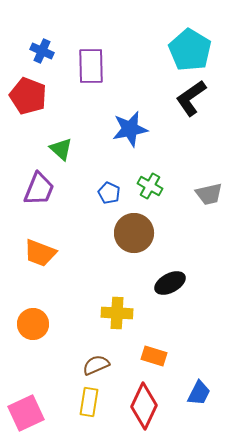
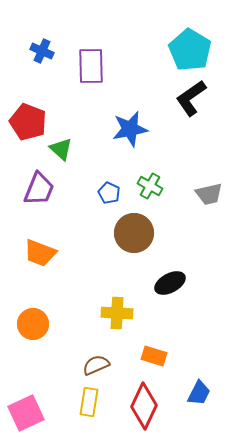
red pentagon: moved 26 px down
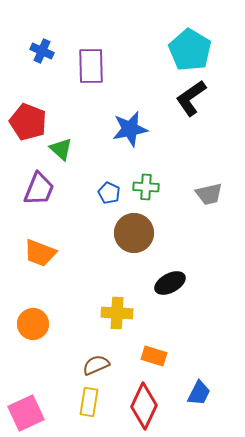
green cross: moved 4 px left, 1 px down; rotated 25 degrees counterclockwise
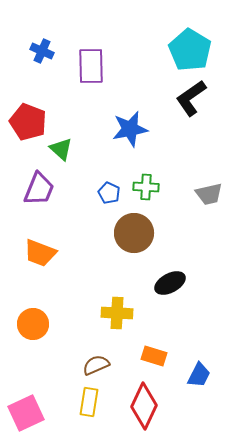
blue trapezoid: moved 18 px up
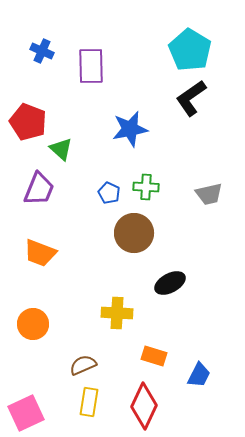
brown semicircle: moved 13 px left
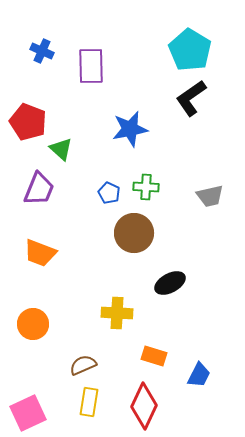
gray trapezoid: moved 1 px right, 2 px down
pink square: moved 2 px right
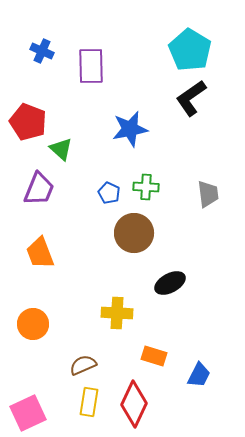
gray trapezoid: moved 2 px left, 2 px up; rotated 84 degrees counterclockwise
orange trapezoid: rotated 48 degrees clockwise
red diamond: moved 10 px left, 2 px up
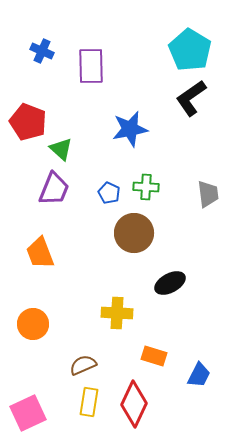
purple trapezoid: moved 15 px right
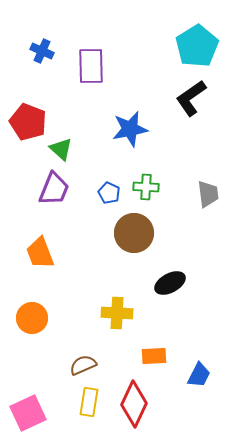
cyan pentagon: moved 7 px right, 4 px up; rotated 9 degrees clockwise
orange circle: moved 1 px left, 6 px up
orange rectangle: rotated 20 degrees counterclockwise
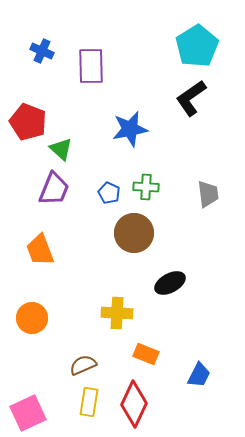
orange trapezoid: moved 3 px up
orange rectangle: moved 8 px left, 2 px up; rotated 25 degrees clockwise
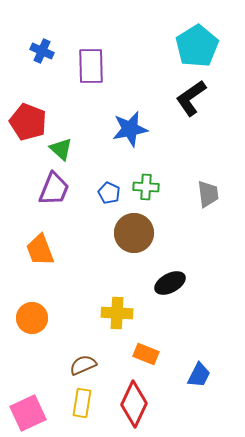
yellow rectangle: moved 7 px left, 1 px down
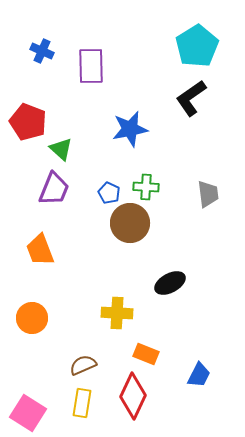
brown circle: moved 4 px left, 10 px up
red diamond: moved 1 px left, 8 px up
pink square: rotated 33 degrees counterclockwise
